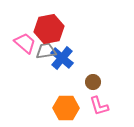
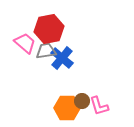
brown circle: moved 11 px left, 19 px down
orange hexagon: moved 1 px right
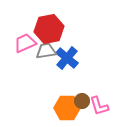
pink trapezoid: rotated 65 degrees counterclockwise
blue cross: moved 5 px right
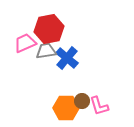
orange hexagon: moved 1 px left
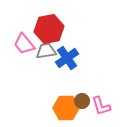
pink trapezoid: moved 1 px left, 1 px down; rotated 105 degrees counterclockwise
blue cross: rotated 15 degrees clockwise
pink L-shape: moved 2 px right
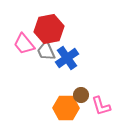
gray trapezoid: rotated 105 degrees counterclockwise
brown circle: moved 1 px left, 6 px up
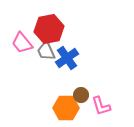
pink trapezoid: moved 2 px left, 1 px up
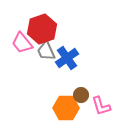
red hexagon: moved 7 px left; rotated 8 degrees counterclockwise
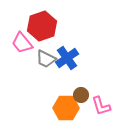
red hexagon: moved 3 px up
gray trapezoid: moved 8 px down; rotated 40 degrees counterclockwise
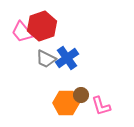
pink trapezoid: moved 11 px up
orange hexagon: moved 5 px up
